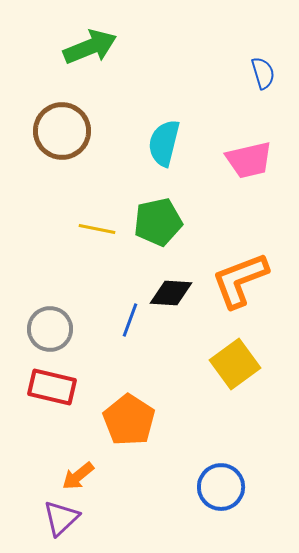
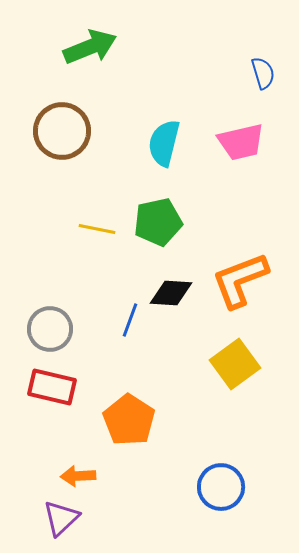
pink trapezoid: moved 8 px left, 18 px up
orange arrow: rotated 36 degrees clockwise
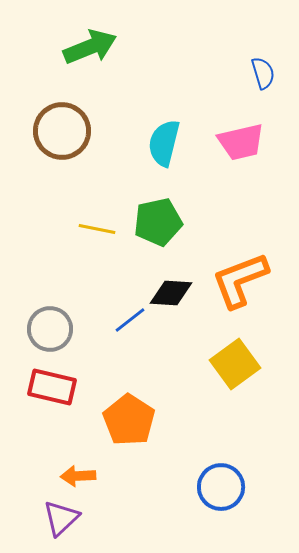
blue line: rotated 32 degrees clockwise
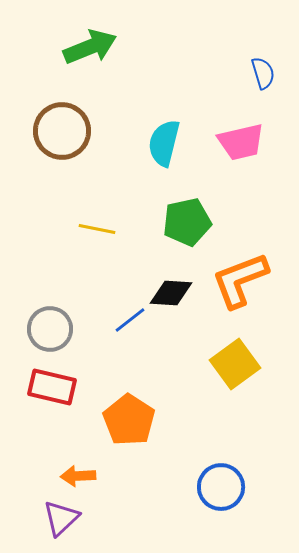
green pentagon: moved 29 px right
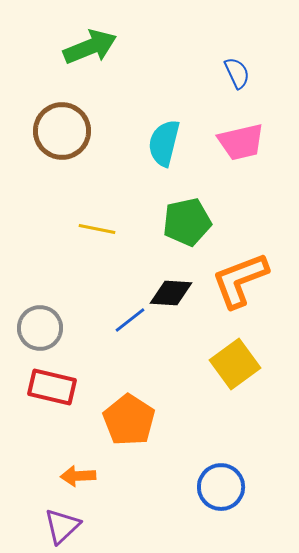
blue semicircle: moved 26 px left; rotated 8 degrees counterclockwise
gray circle: moved 10 px left, 1 px up
purple triangle: moved 1 px right, 8 px down
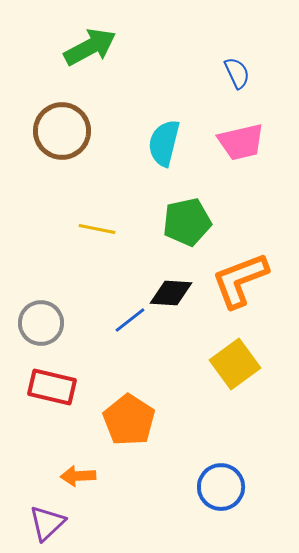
green arrow: rotated 6 degrees counterclockwise
gray circle: moved 1 px right, 5 px up
purple triangle: moved 15 px left, 3 px up
